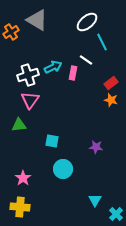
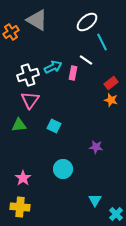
cyan square: moved 2 px right, 15 px up; rotated 16 degrees clockwise
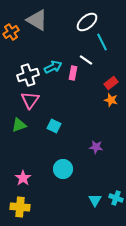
green triangle: rotated 14 degrees counterclockwise
cyan cross: moved 16 px up; rotated 24 degrees counterclockwise
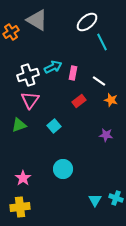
white line: moved 13 px right, 21 px down
red rectangle: moved 32 px left, 18 px down
cyan square: rotated 24 degrees clockwise
purple star: moved 10 px right, 12 px up
yellow cross: rotated 12 degrees counterclockwise
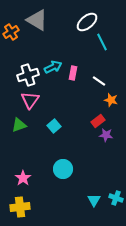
red rectangle: moved 19 px right, 20 px down
cyan triangle: moved 1 px left
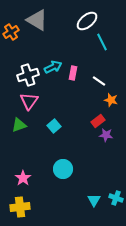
white ellipse: moved 1 px up
pink triangle: moved 1 px left, 1 px down
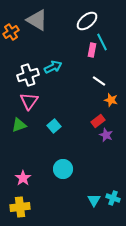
pink rectangle: moved 19 px right, 23 px up
purple star: rotated 16 degrees clockwise
cyan cross: moved 3 px left
